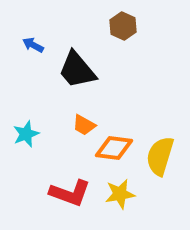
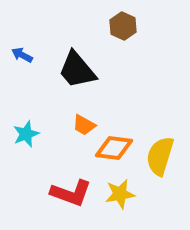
blue arrow: moved 11 px left, 10 px down
red L-shape: moved 1 px right
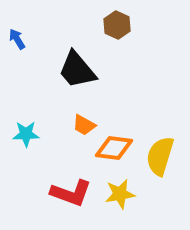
brown hexagon: moved 6 px left, 1 px up
blue arrow: moved 5 px left, 16 px up; rotated 30 degrees clockwise
cyan star: rotated 20 degrees clockwise
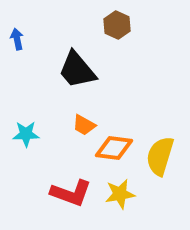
blue arrow: rotated 20 degrees clockwise
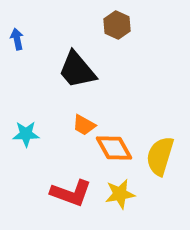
orange diamond: rotated 54 degrees clockwise
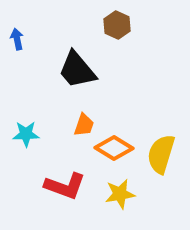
orange trapezoid: rotated 100 degrees counterclockwise
orange diamond: rotated 30 degrees counterclockwise
yellow semicircle: moved 1 px right, 2 px up
red L-shape: moved 6 px left, 7 px up
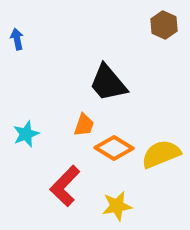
brown hexagon: moved 47 px right
black trapezoid: moved 31 px right, 13 px down
cyan star: rotated 20 degrees counterclockwise
yellow semicircle: rotated 51 degrees clockwise
red L-shape: rotated 114 degrees clockwise
yellow star: moved 3 px left, 12 px down
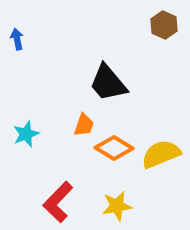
red L-shape: moved 7 px left, 16 px down
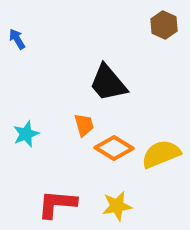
blue arrow: rotated 20 degrees counterclockwise
orange trapezoid: rotated 35 degrees counterclockwise
red L-shape: moved 1 px left, 2 px down; rotated 51 degrees clockwise
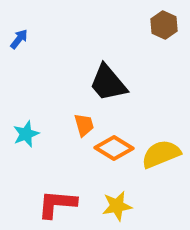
blue arrow: moved 2 px right; rotated 70 degrees clockwise
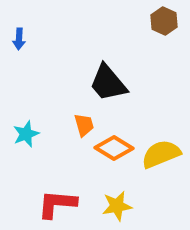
brown hexagon: moved 4 px up
blue arrow: rotated 145 degrees clockwise
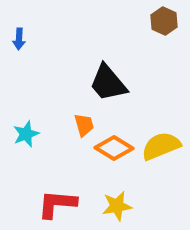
yellow semicircle: moved 8 px up
